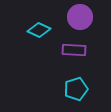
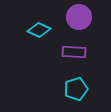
purple circle: moved 1 px left
purple rectangle: moved 2 px down
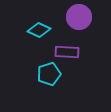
purple rectangle: moved 7 px left
cyan pentagon: moved 27 px left, 15 px up
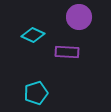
cyan diamond: moved 6 px left, 5 px down
cyan pentagon: moved 13 px left, 19 px down
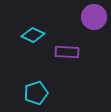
purple circle: moved 15 px right
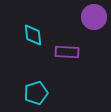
cyan diamond: rotated 60 degrees clockwise
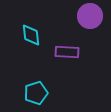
purple circle: moved 4 px left, 1 px up
cyan diamond: moved 2 px left
